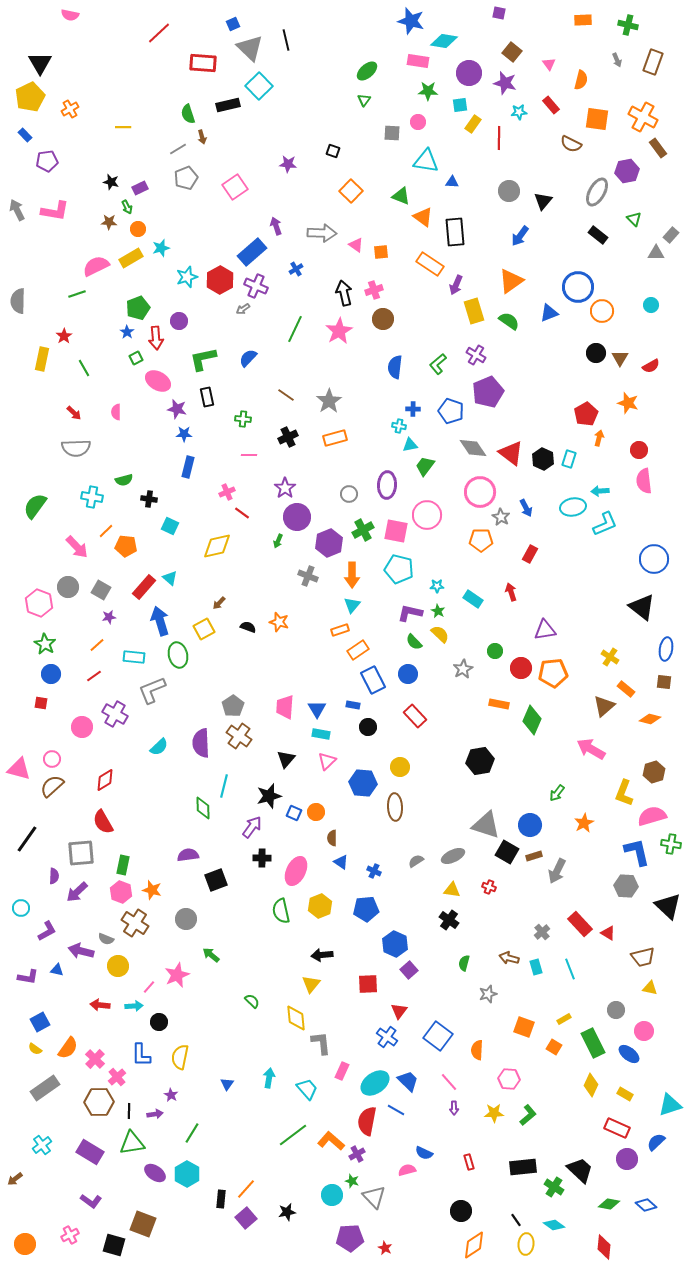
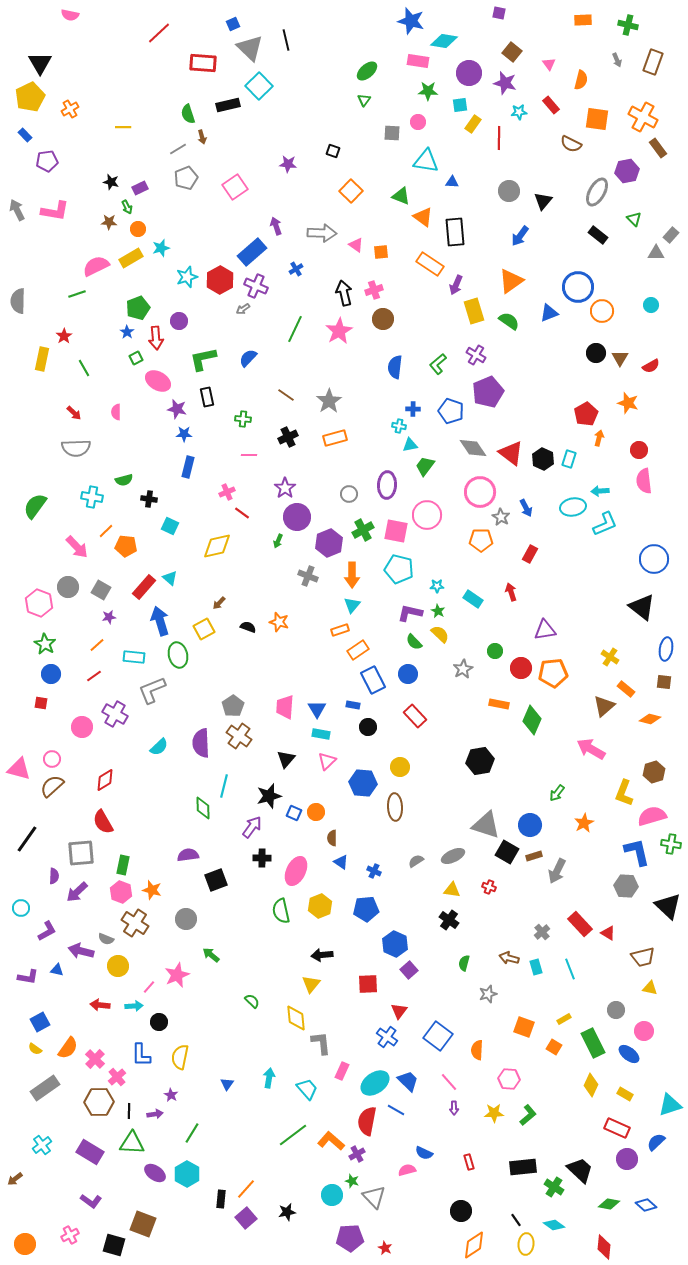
green triangle at (132, 1143): rotated 12 degrees clockwise
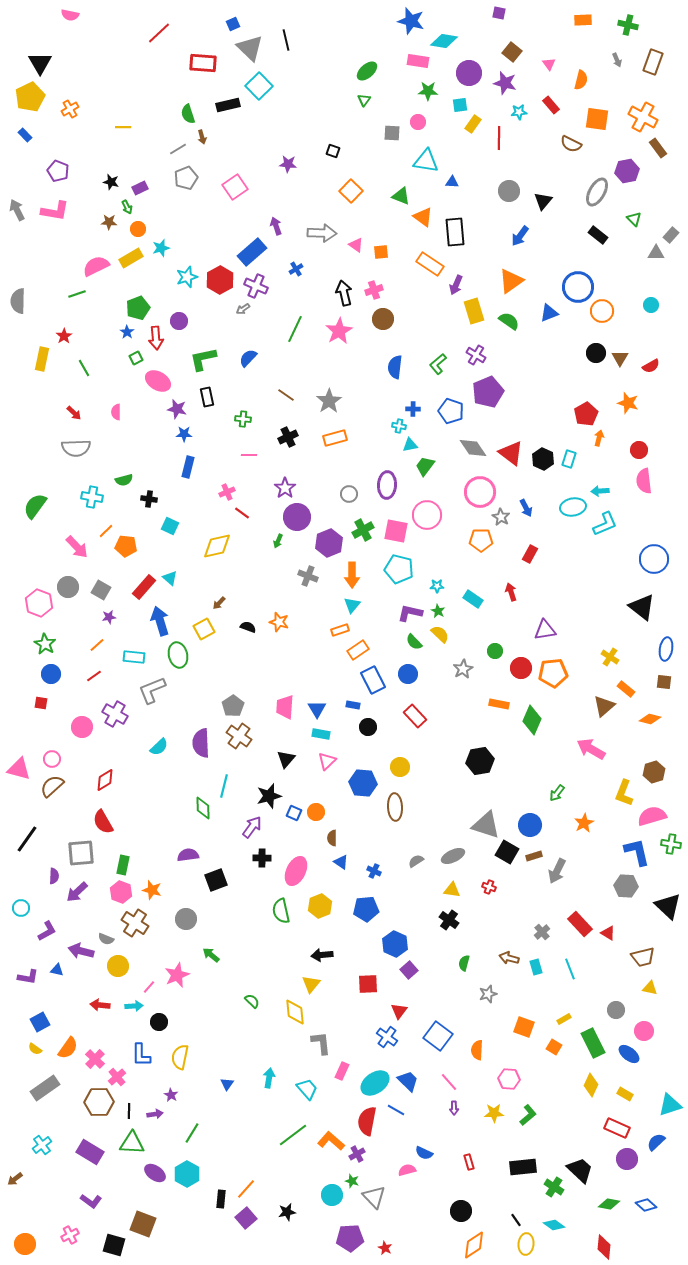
purple pentagon at (47, 161): moved 11 px right, 10 px down; rotated 30 degrees clockwise
yellow diamond at (296, 1018): moved 1 px left, 6 px up
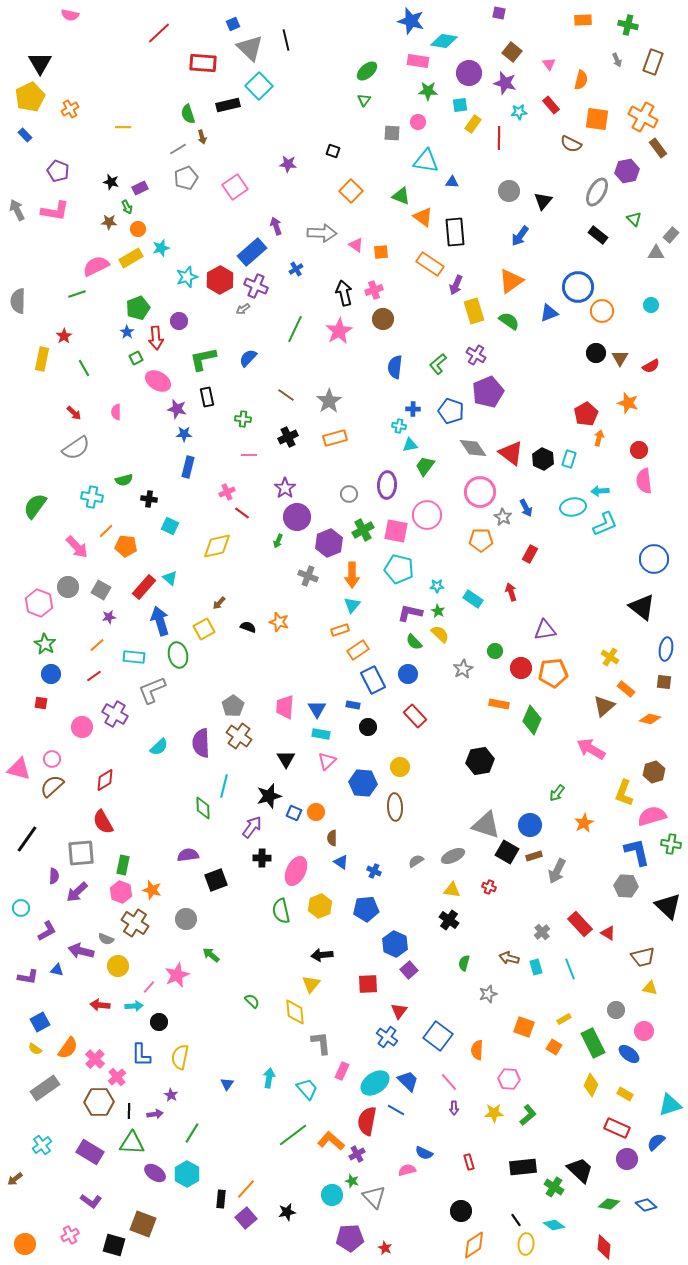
gray semicircle at (76, 448): rotated 32 degrees counterclockwise
gray star at (501, 517): moved 2 px right
black triangle at (286, 759): rotated 12 degrees counterclockwise
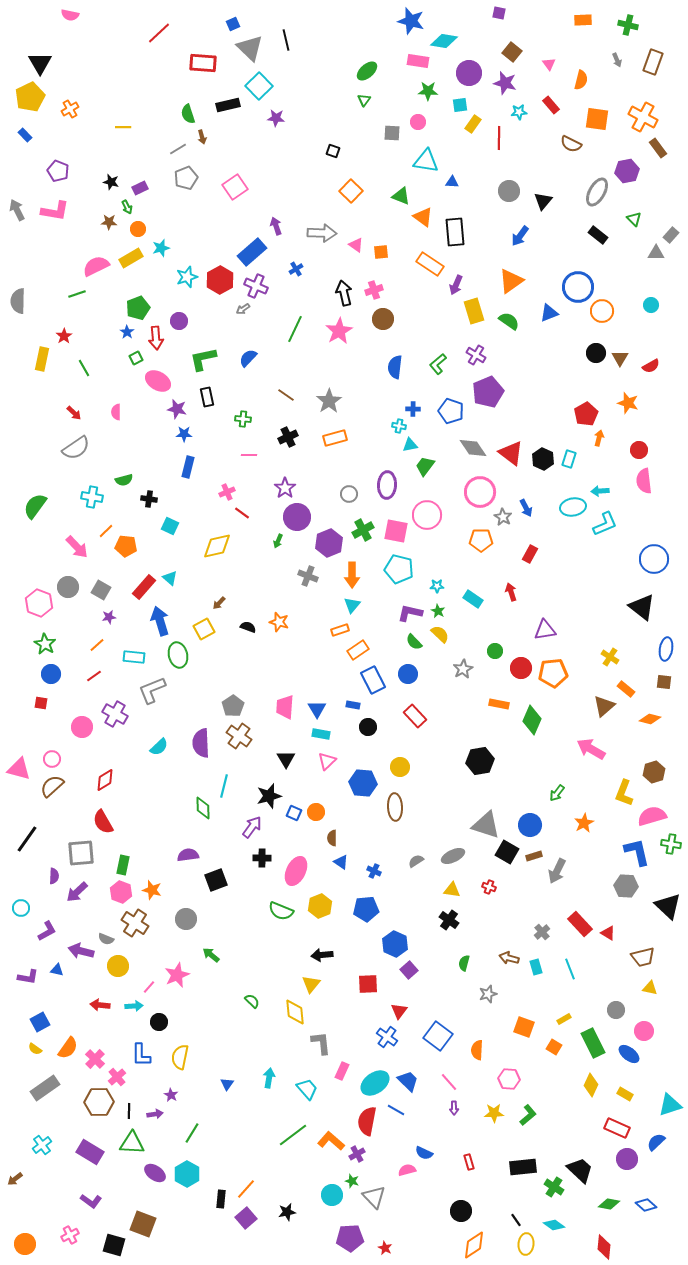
purple star at (288, 164): moved 12 px left, 46 px up
green semicircle at (281, 911): rotated 55 degrees counterclockwise
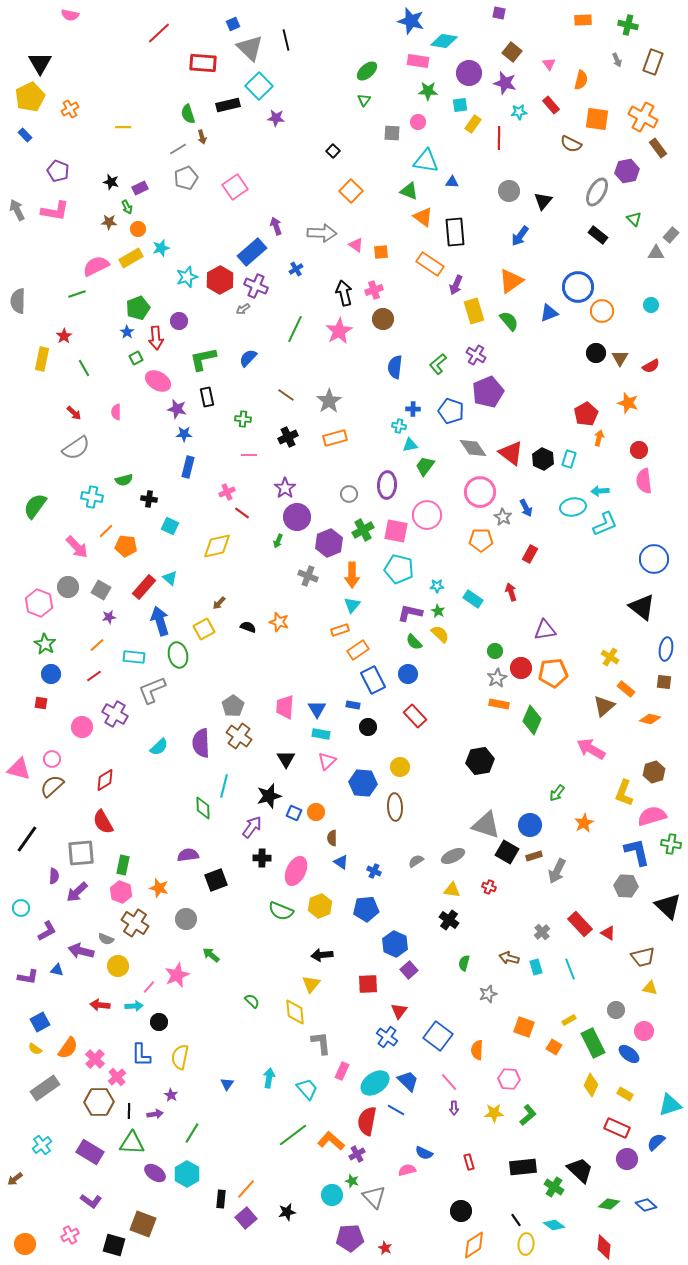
black square at (333, 151): rotated 24 degrees clockwise
green triangle at (401, 196): moved 8 px right, 5 px up
green semicircle at (509, 321): rotated 15 degrees clockwise
gray star at (463, 669): moved 34 px right, 9 px down
orange star at (152, 890): moved 7 px right, 2 px up
yellow rectangle at (564, 1019): moved 5 px right, 1 px down
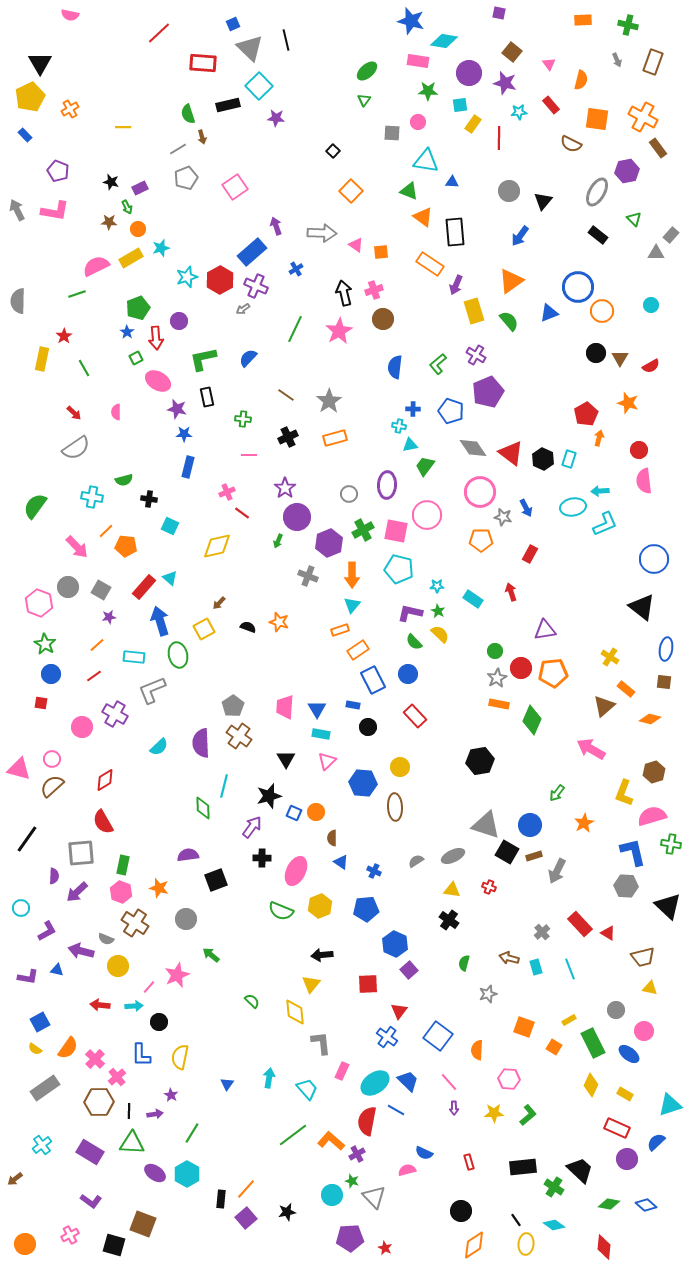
gray star at (503, 517): rotated 18 degrees counterclockwise
blue L-shape at (637, 852): moved 4 px left
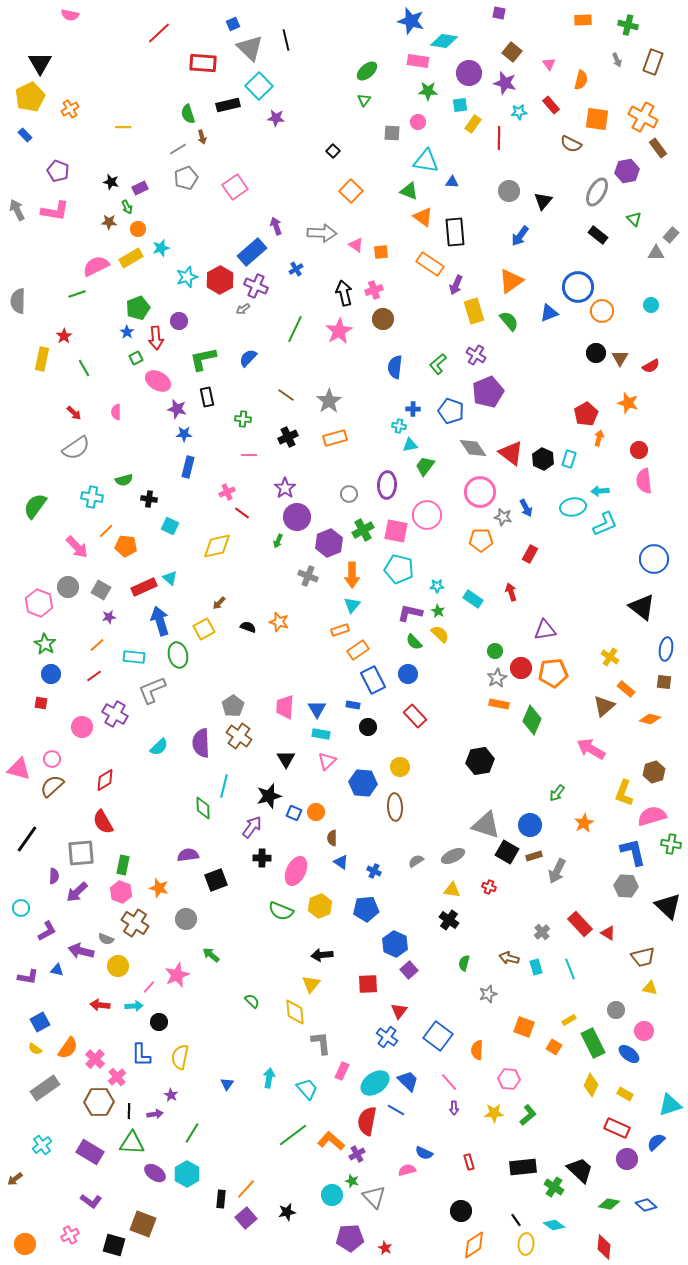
red rectangle at (144, 587): rotated 25 degrees clockwise
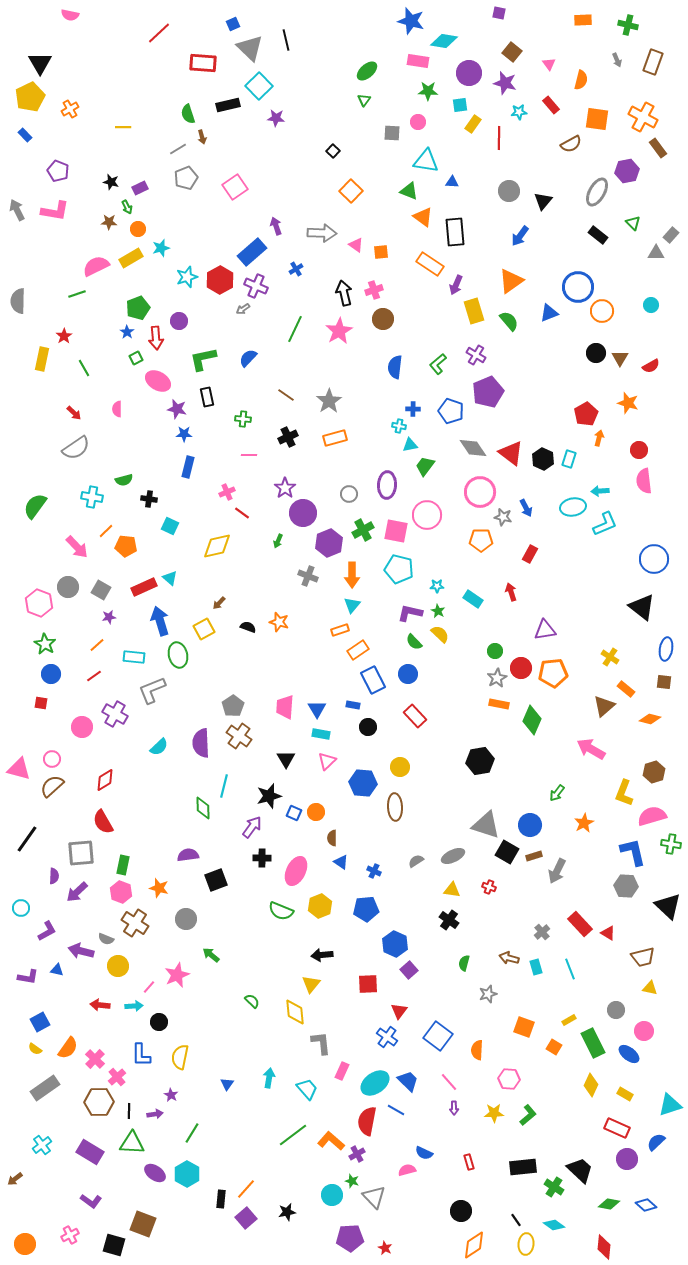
brown semicircle at (571, 144): rotated 55 degrees counterclockwise
green triangle at (634, 219): moved 1 px left, 4 px down
pink semicircle at (116, 412): moved 1 px right, 3 px up
purple circle at (297, 517): moved 6 px right, 4 px up
